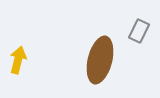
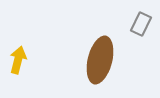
gray rectangle: moved 2 px right, 7 px up
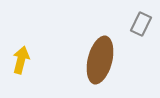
yellow arrow: moved 3 px right
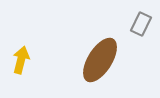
brown ellipse: rotated 18 degrees clockwise
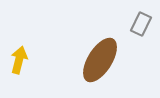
yellow arrow: moved 2 px left
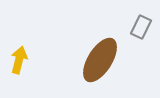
gray rectangle: moved 3 px down
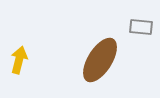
gray rectangle: rotated 70 degrees clockwise
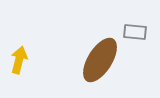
gray rectangle: moved 6 px left, 5 px down
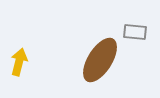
yellow arrow: moved 2 px down
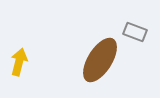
gray rectangle: rotated 15 degrees clockwise
